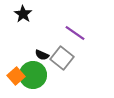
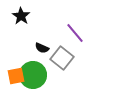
black star: moved 2 px left, 2 px down
purple line: rotated 15 degrees clockwise
black semicircle: moved 7 px up
orange square: rotated 30 degrees clockwise
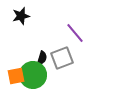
black star: rotated 24 degrees clockwise
black semicircle: moved 10 px down; rotated 96 degrees counterclockwise
gray square: rotated 30 degrees clockwise
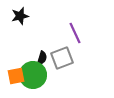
black star: moved 1 px left
purple line: rotated 15 degrees clockwise
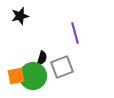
purple line: rotated 10 degrees clockwise
gray square: moved 9 px down
green circle: moved 1 px down
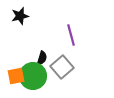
purple line: moved 4 px left, 2 px down
gray square: rotated 20 degrees counterclockwise
